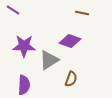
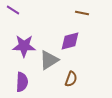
purple diamond: rotated 35 degrees counterclockwise
purple semicircle: moved 2 px left, 3 px up
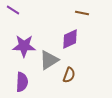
purple diamond: moved 2 px up; rotated 10 degrees counterclockwise
brown semicircle: moved 2 px left, 4 px up
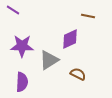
brown line: moved 6 px right, 3 px down
purple star: moved 2 px left
brown semicircle: moved 9 px right, 1 px up; rotated 84 degrees counterclockwise
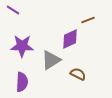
brown line: moved 4 px down; rotated 32 degrees counterclockwise
gray triangle: moved 2 px right
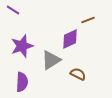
purple star: rotated 20 degrees counterclockwise
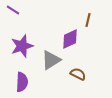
brown line: rotated 56 degrees counterclockwise
